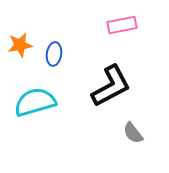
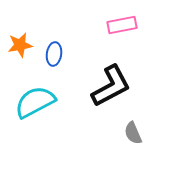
cyan semicircle: rotated 12 degrees counterclockwise
gray semicircle: rotated 15 degrees clockwise
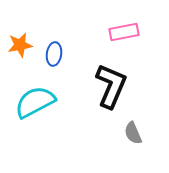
pink rectangle: moved 2 px right, 7 px down
black L-shape: rotated 39 degrees counterclockwise
